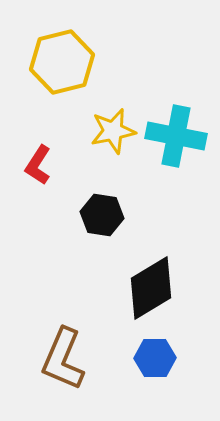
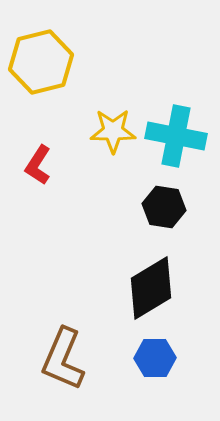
yellow hexagon: moved 21 px left
yellow star: rotated 12 degrees clockwise
black hexagon: moved 62 px right, 8 px up
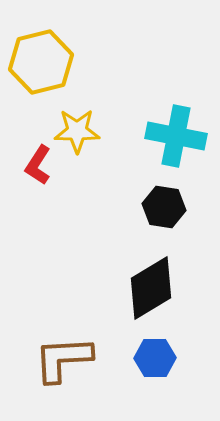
yellow star: moved 36 px left
brown L-shape: rotated 64 degrees clockwise
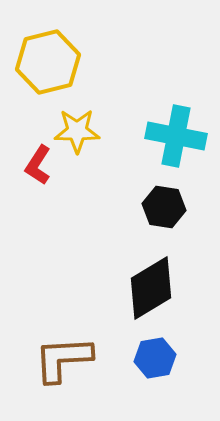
yellow hexagon: moved 7 px right
blue hexagon: rotated 9 degrees counterclockwise
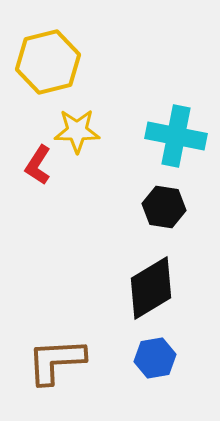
brown L-shape: moved 7 px left, 2 px down
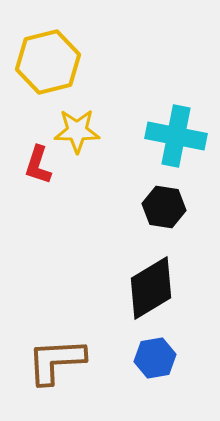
red L-shape: rotated 15 degrees counterclockwise
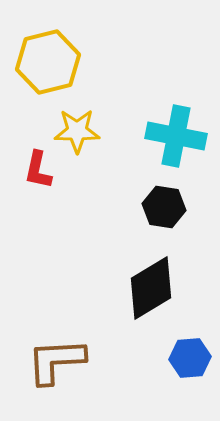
red L-shape: moved 5 px down; rotated 6 degrees counterclockwise
blue hexagon: moved 35 px right; rotated 6 degrees clockwise
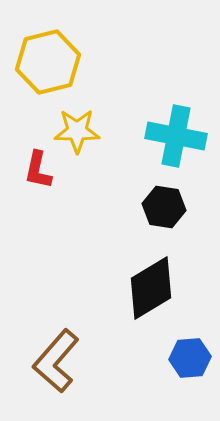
brown L-shape: rotated 46 degrees counterclockwise
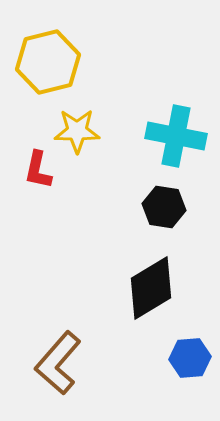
brown L-shape: moved 2 px right, 2 px down
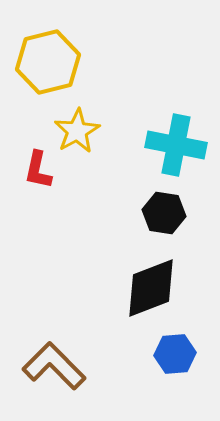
yellow star: rotated 30 degrees counterclockwise
cyan cross: moved 9 px down
black hexagon: moved 6 px down
black diamond: rotated 10 degrees clockwise
blue hexagon: moved 15 px left, 4 px up
brown L-shape: moved 4 px left, 3 px down; rotated 94 degrees clockwise
